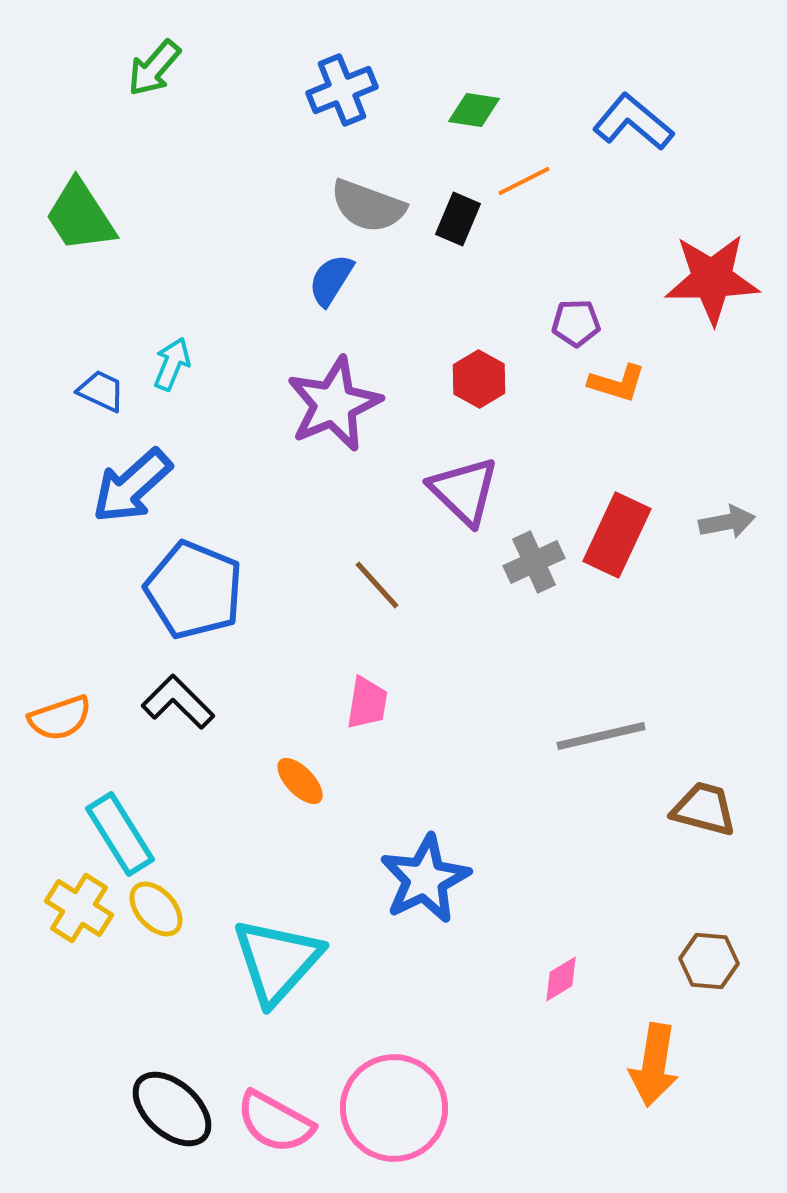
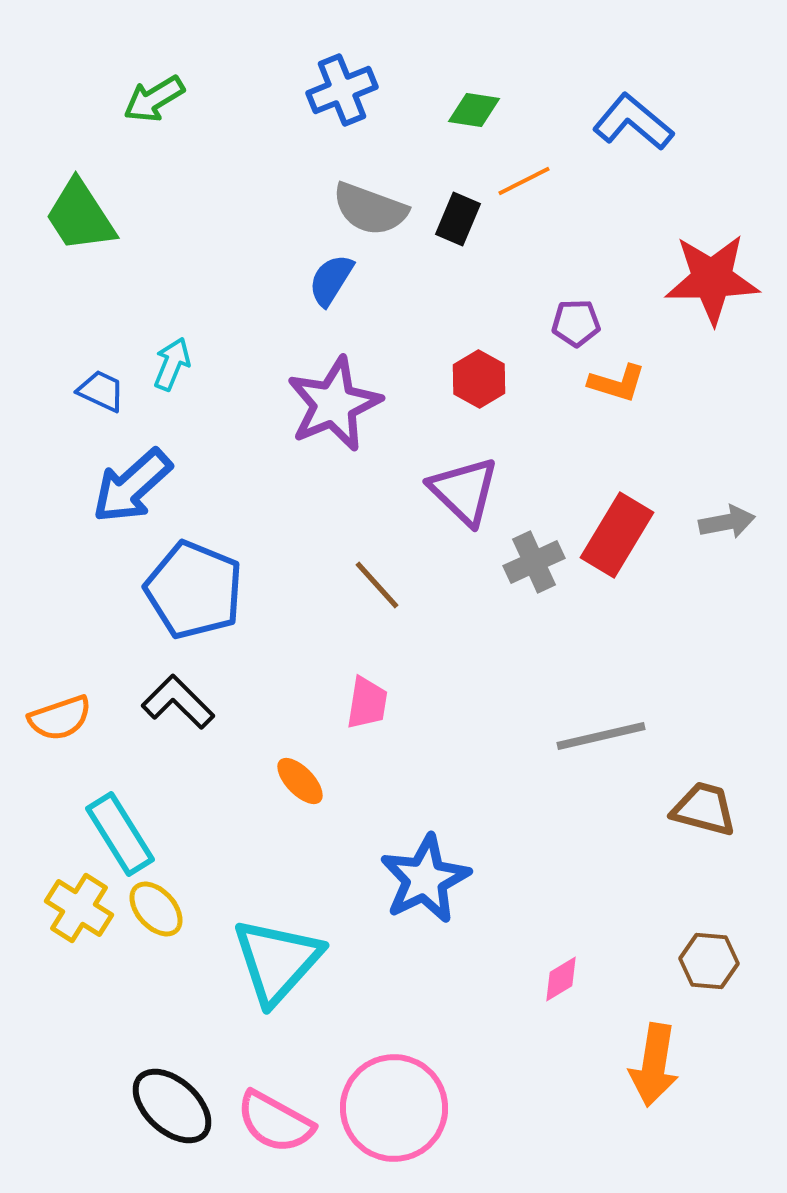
green arrow: moved 31 px down; rotated 18 degrees clockwise
gray semicircle: moved 2 px right, 3 px down
red rectangle: rotated 6 degrees clockwise
black ellipse: moved 3 px up
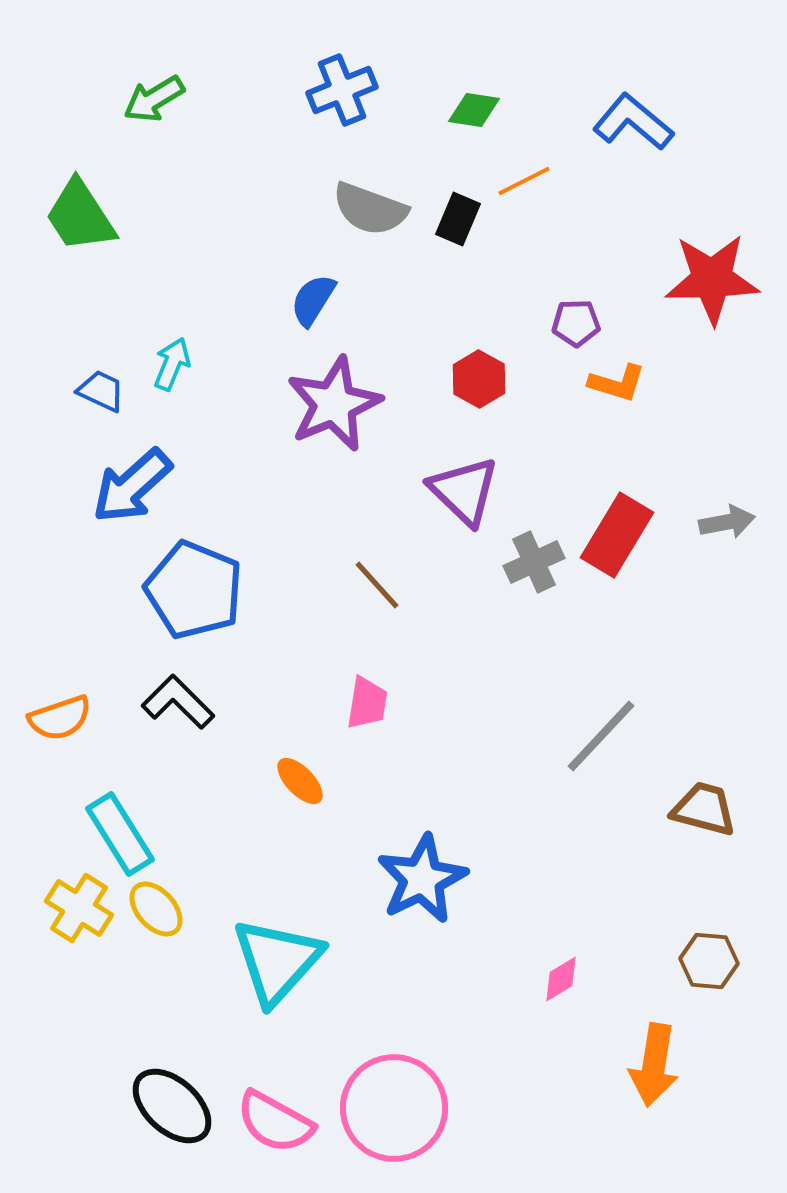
blue semicircle: moved 18 px left, 20 px down
gray line: rotated 34 degrees counterclockwise
blue star: moved 3 px left
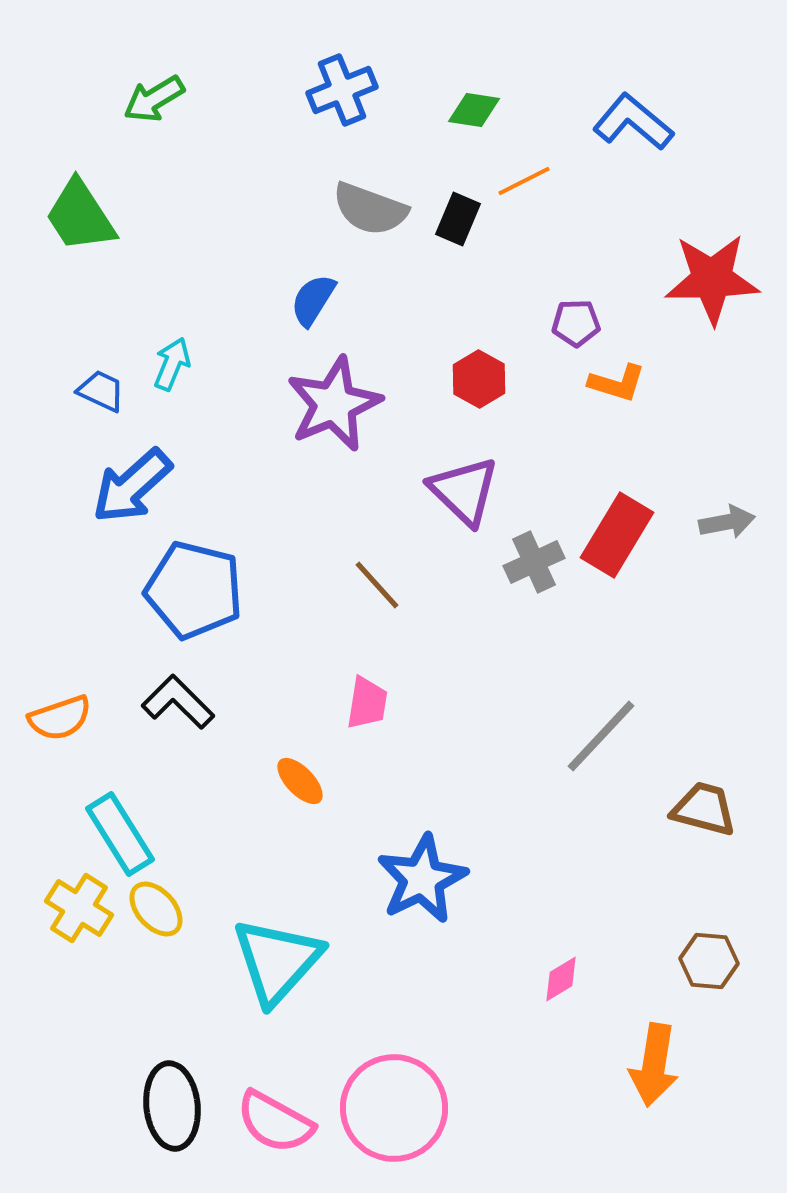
blue pentagon: rotated 8 degrees counterclockwise
black ellipse: rotated 42 degrees clockwise
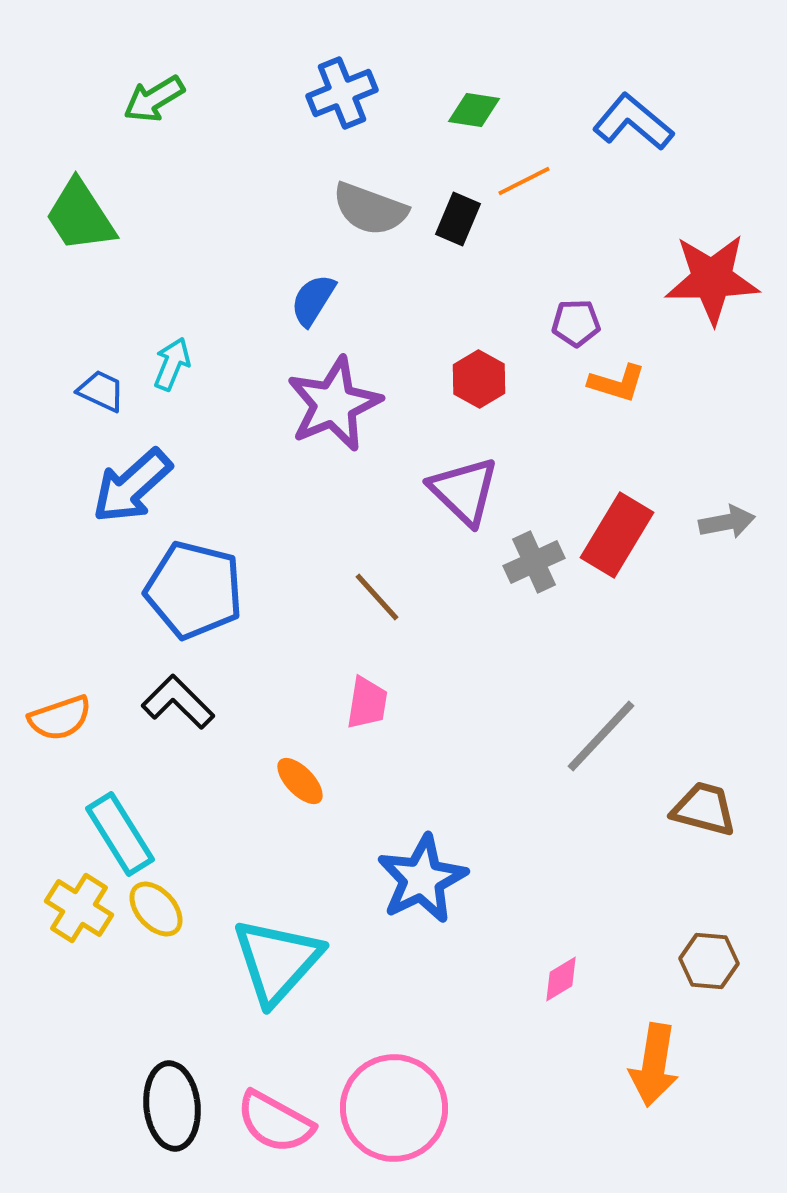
blue cross: moved 3 px down
brown line: moved 12 px down
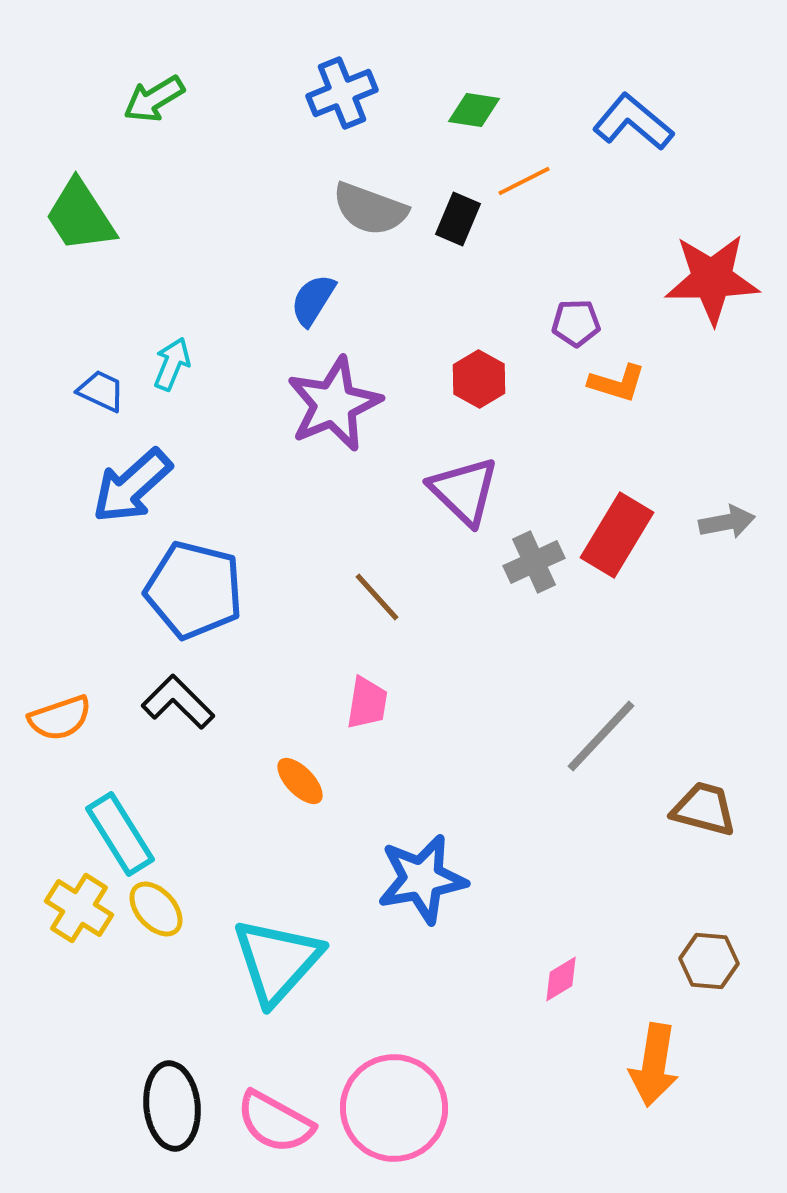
blue star: rotated 16 degrees clockwise
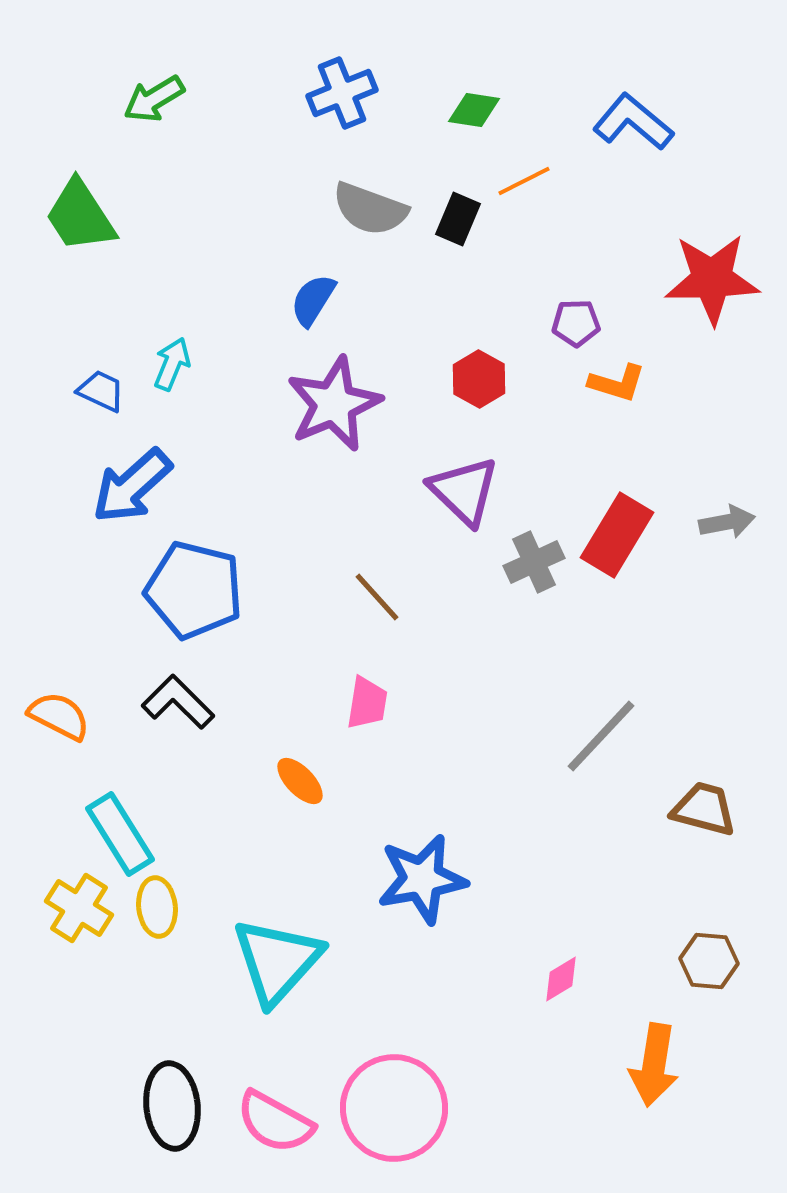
orange semicircle: moved 1 px left, 2 px up; rotated 134 degrees counterclockwise
yellow ellipse: moved 1 px right, 2 px up; rotated 36 degrees clockwise
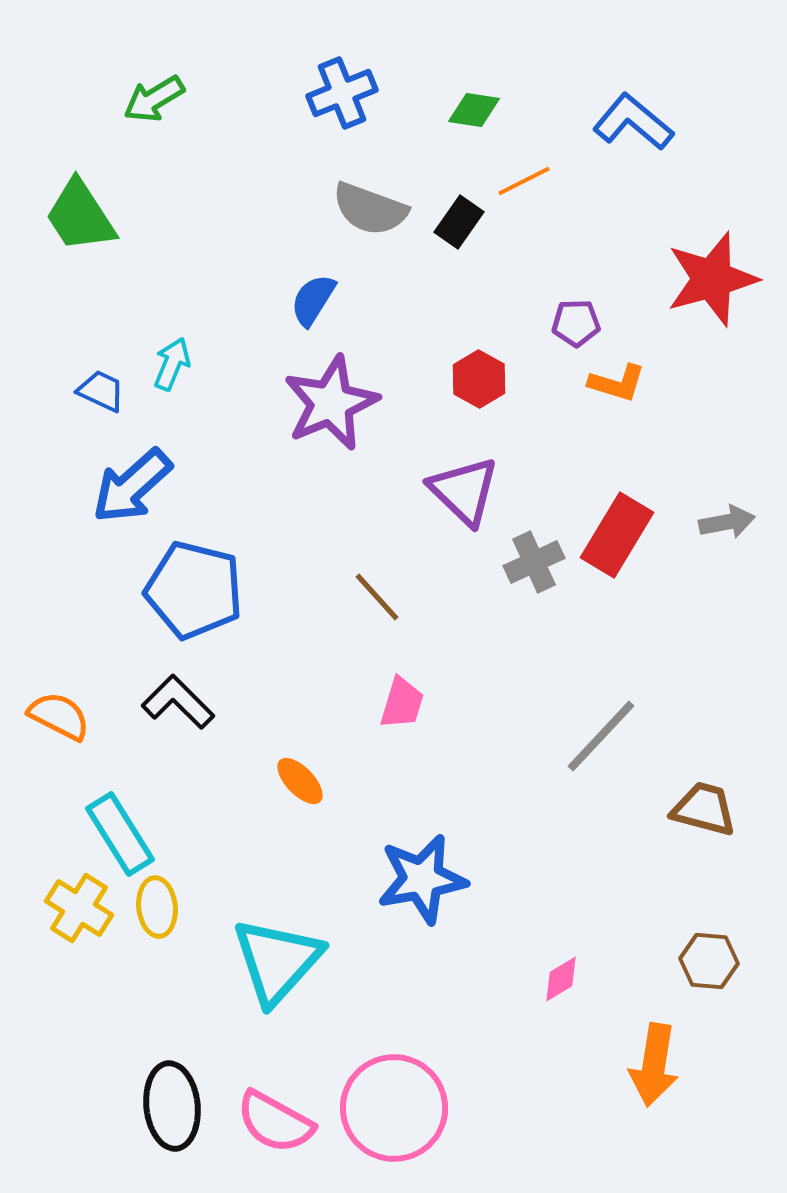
black rectangle: moved 1 px right, 3 px down; rotated 12 degrees clockwise
red star: rotated 14 degrees counterclockwise
purple star: moved 3 px left, 1 px up
pink trapezoid: moved 35 px right; rotated 8 degrees clockwise
